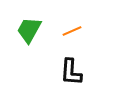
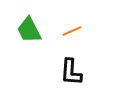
green trapezoid: rotated 56 degrees counterclockwise
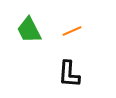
black L-shape: moved 2 px left, 2 px down
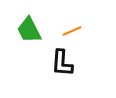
black L-shape: moved 7 px left, 11 px up
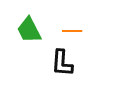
orange line: rotated 24 degrees clockwise
